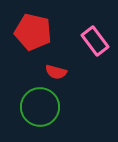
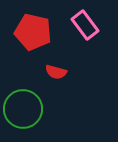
pink rectangle: moved 10 px left, 16 px up
green circle: moved 17 px left, 2 px down
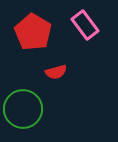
red pentagon: rotated 18 degrees clockwise
red semicircle: rotated 30 degrees counterclockwise
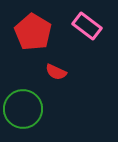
pink rectangle: moved 2 px right, 1 px down; rotated 16 degrees counterclockwise
red semicircle: rotated 40 degrees clockwise
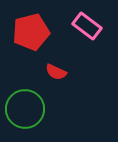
red pentagon: moved 2 px left; rotated 27 degrees clockwise
green circle: moved 2 px right
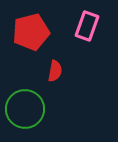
pink rectangle: rotated 72 degrees clockwise
red semicircle: moved 1 px left, 1 px up; rotated 105 degrees counterclockwise
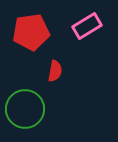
pink rectangle: rotated 40 degrees clockwise
red pentagon: rotated 6 degrees clockwise
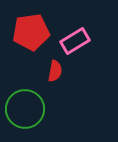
pink rectangle: moved 12 px left, 15 px down
